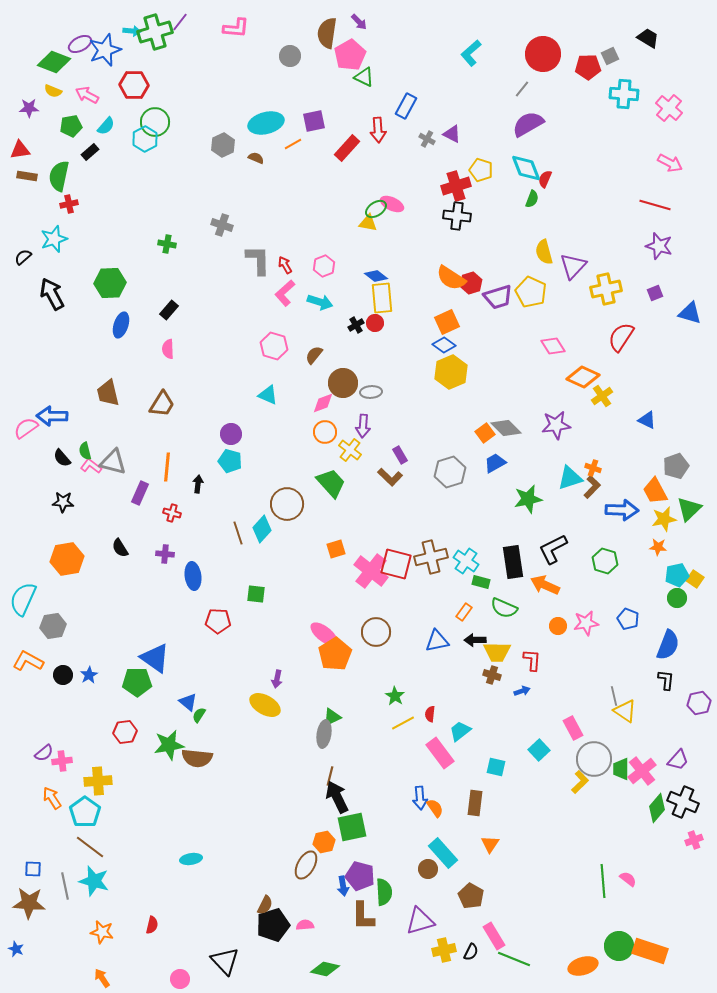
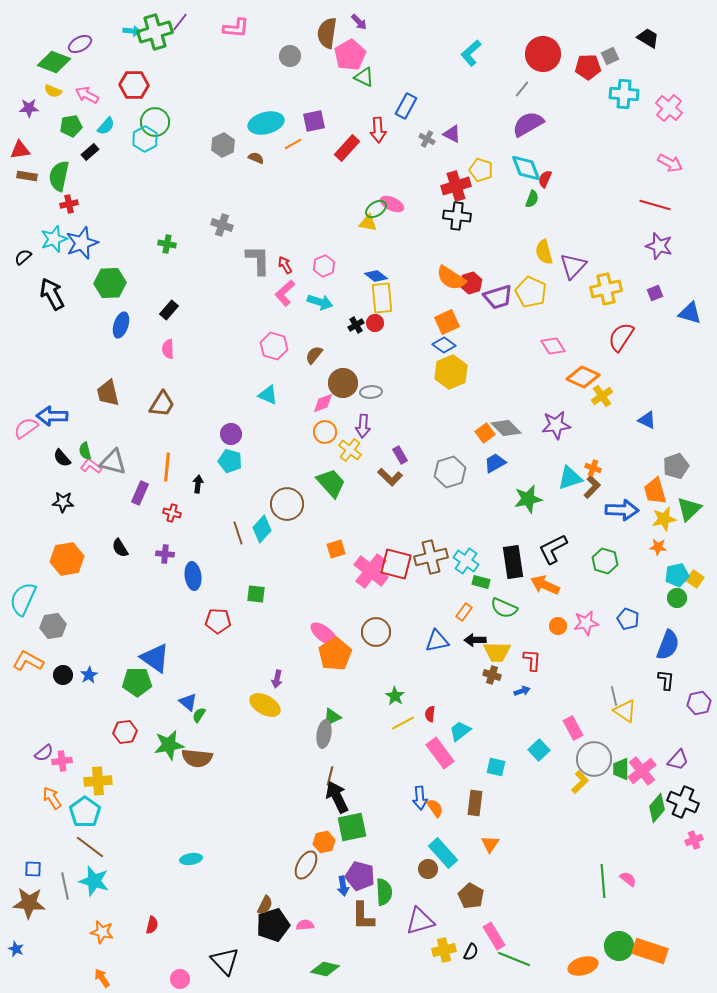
blue star at (105, 50): moved 23 px left, 193 px down
orange trapezoid at (655, 491): rotated 12 degrees clockwise
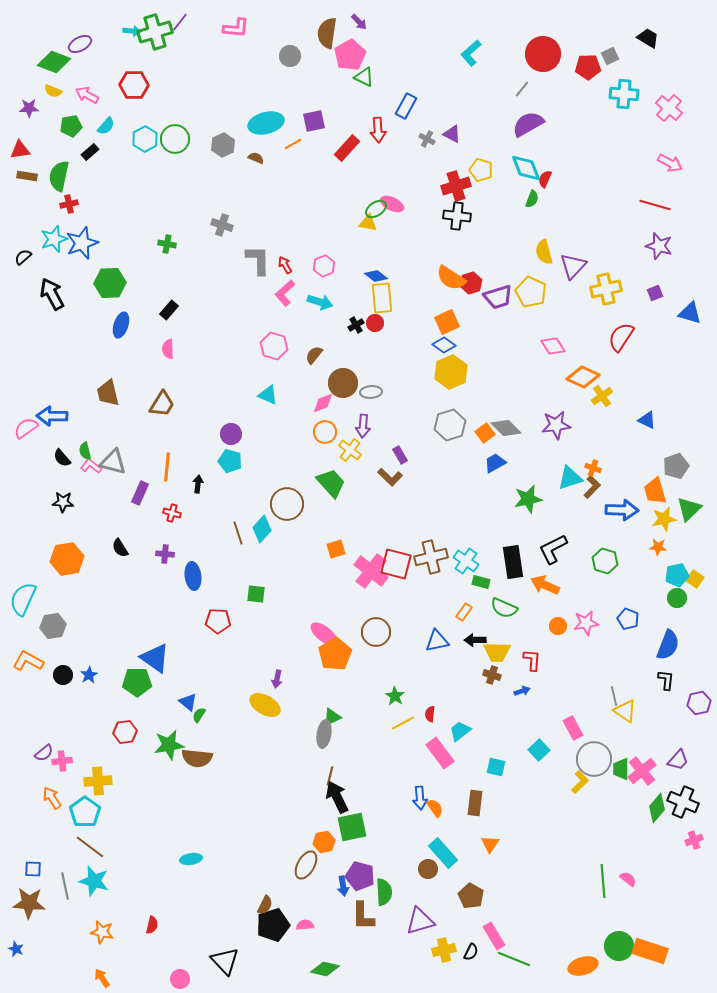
green circle at (155, 122): moved 20 px right, 17 px down
gray hexagon at (450, 472): moved 47 px up
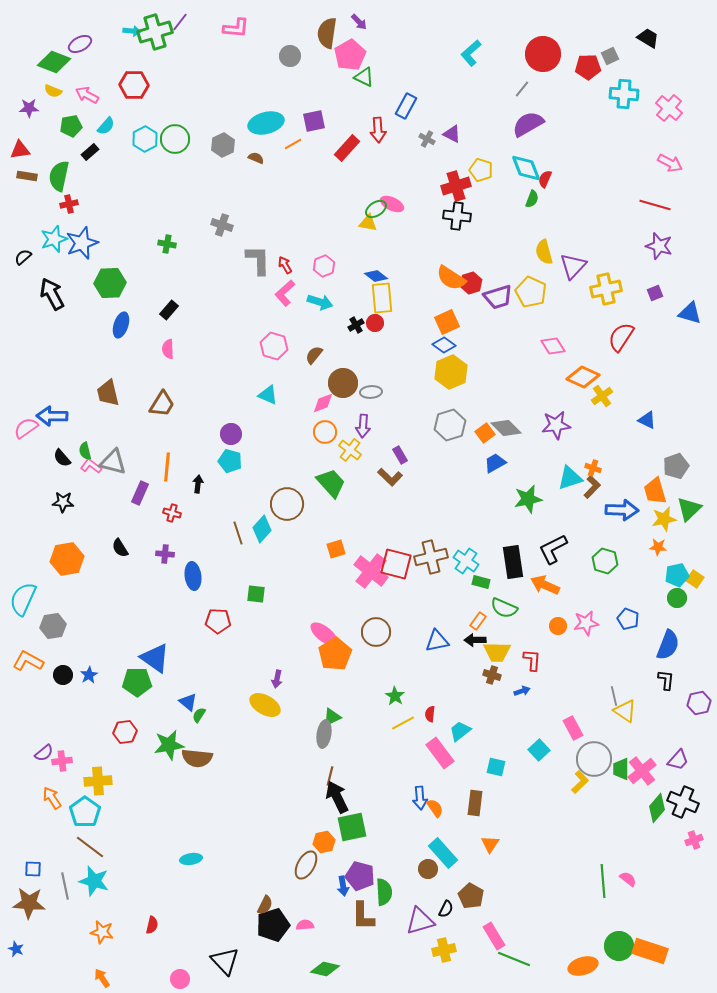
orange rectangle at (464, 612): moved 14 px right, 9 px down
black semicircle at (471, 952): moved 25 px left, 43 px up
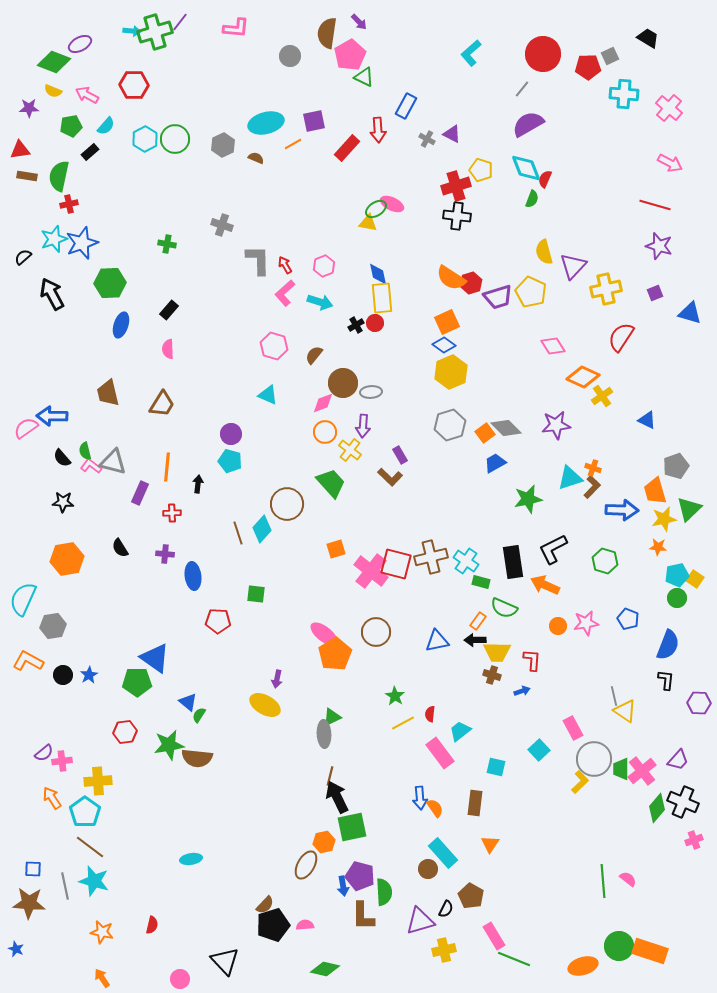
blue diamond at (376, 276): moved 2 px right, 2 px up; rotated 40 degrees clockwise
red cross at (172, 513): rotated 18 degrees counterclockwise
purple hexagon at (699, 703): rotated 15 degrees clockwise
gray ellipse at (324, 734): rotated 12 degrees counterclockwise
brown semicircle at (265, 905): rotated 18 degrees clockwise
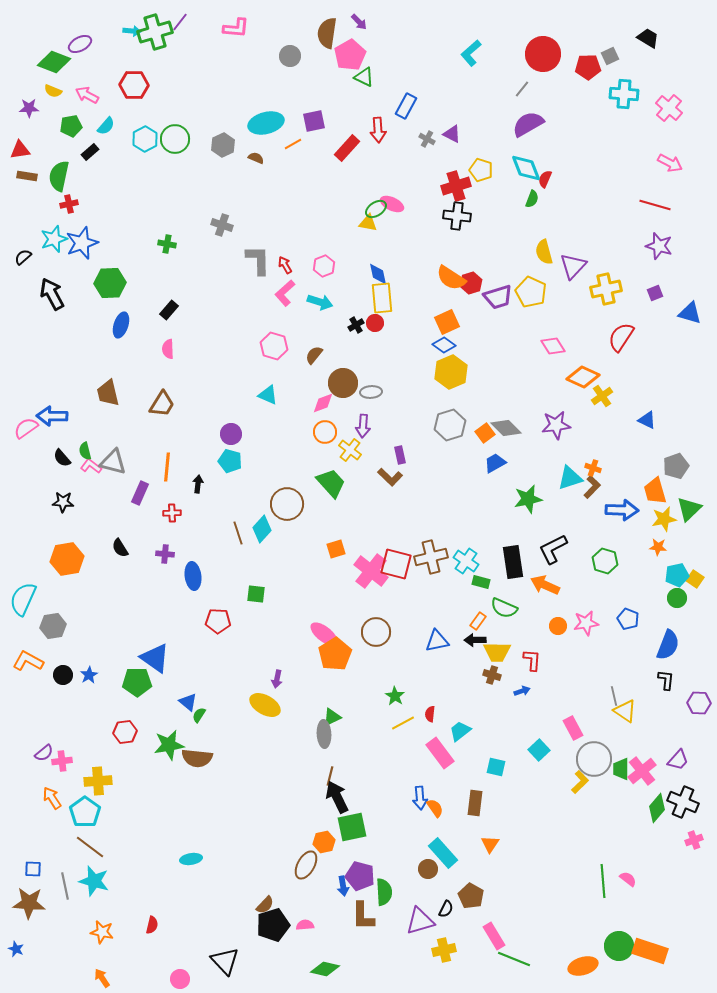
purple rectangle at (400, 455): rotated 18 degrees clockwise
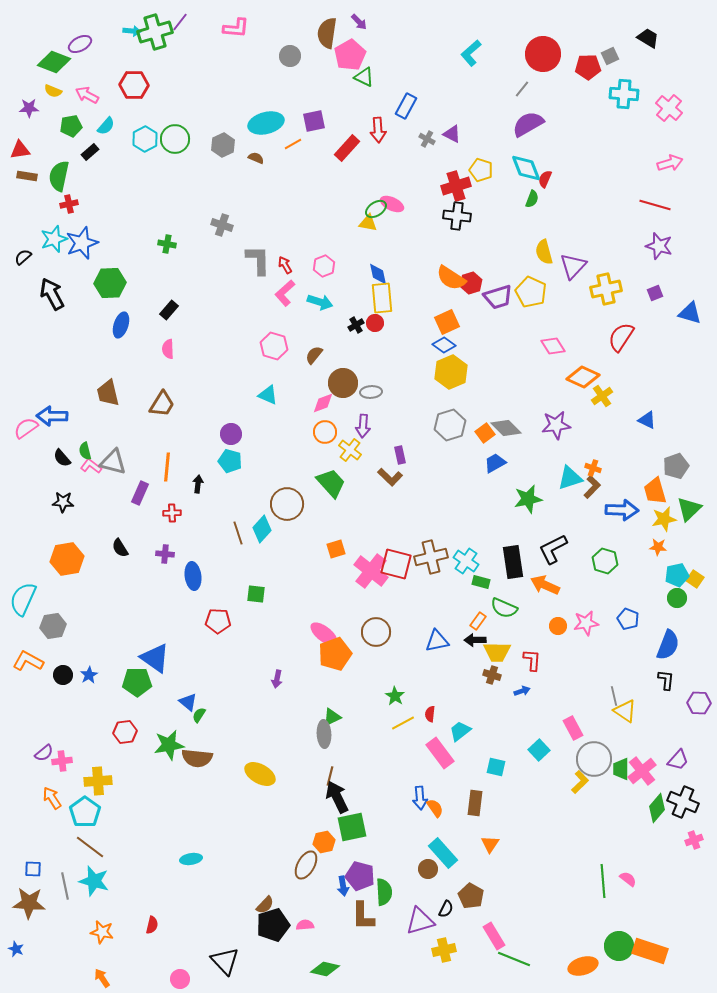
pink arrow at (670, 163): rotated 45 degrees counterclockwise
orange pentagon at (335, 654): rotated 12 degrees clockwise
yellow ellipse at (265, 705): moved 5 px left, 69 px down
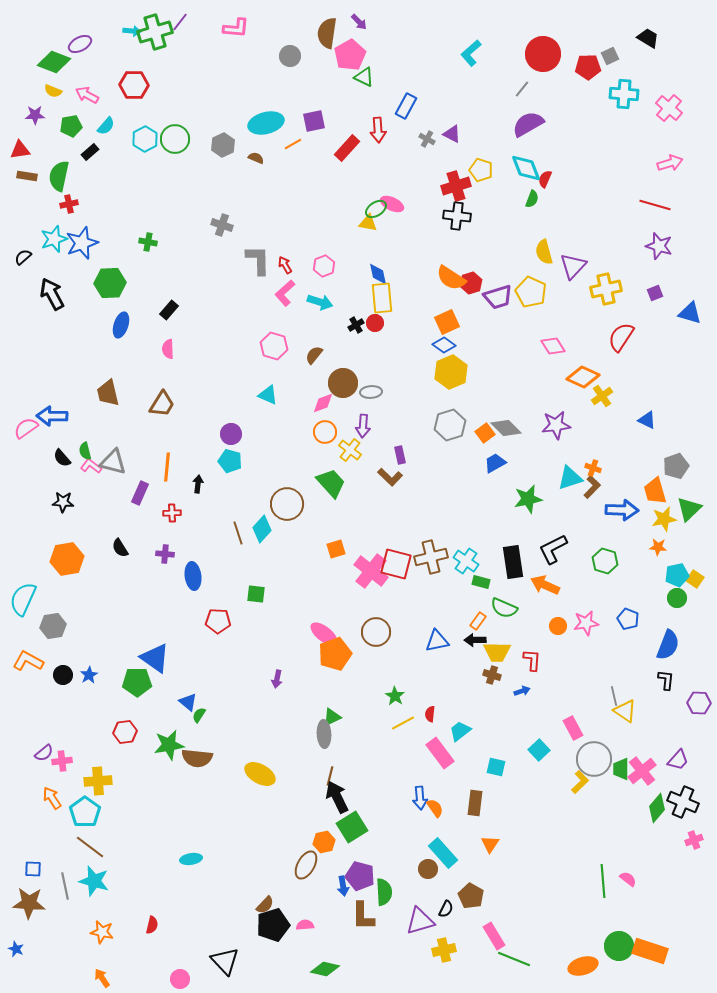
purple star at (29, 108): moved 6 px right, 7 px down
green cross at (167, 244): moved 19 px left, 2 px up
green square at (352, 827): rotated 20 degrees counterclockwise
